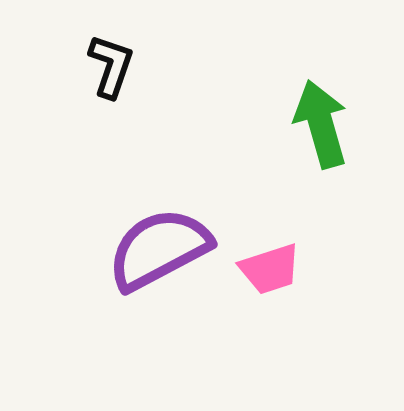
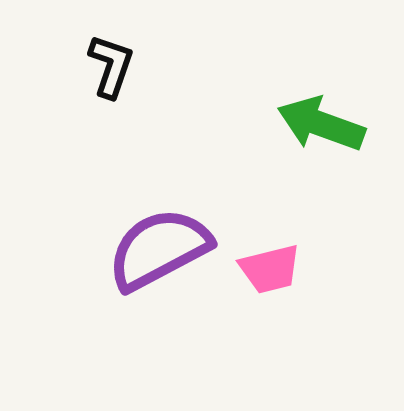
green arrow: rotated 54 degrees counterclockwise
pink trapezoid: rotated 4 degrees clockwise
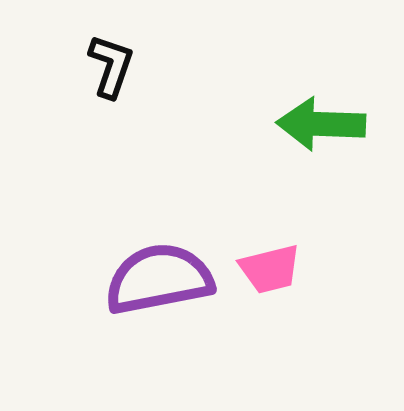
green arrow: rotated 18 degrees counterclockwise
purple semicircle: moved 30 px down; rotated 17 degrees clockwise
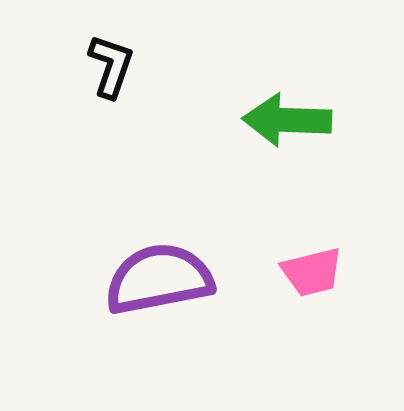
green arrow: moved 34 px left, 4 px up
pink trapezoid: moved 42 px right, 3 px down
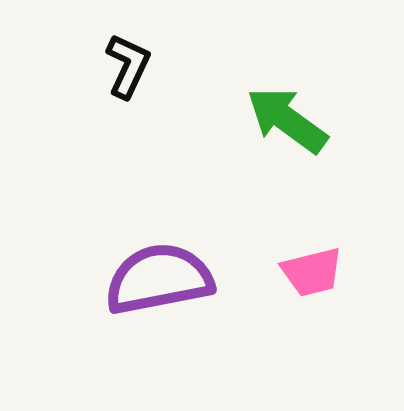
black L-shape: moved 17 px right; rotated 6 degrees clockwise
green arrow: rotated 34 degrees clockwise
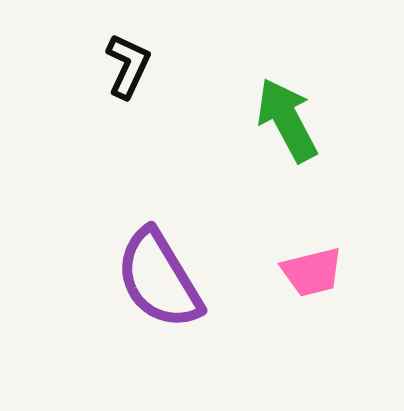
green arrow: rotated 26 degrees clockwise
purple semicircle: rotated 110 degrees counterclockwise
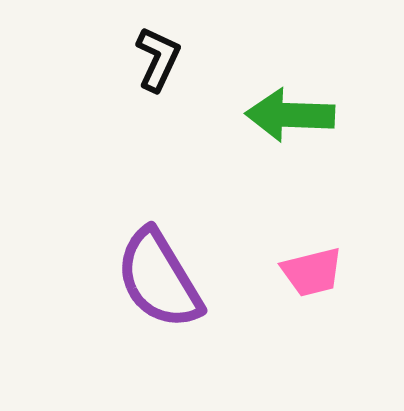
black L-shape: moved 30 px right, 7 px up
green arrow: moved 3 px right, 5 px up; rotated 60 degrees counterclockwise
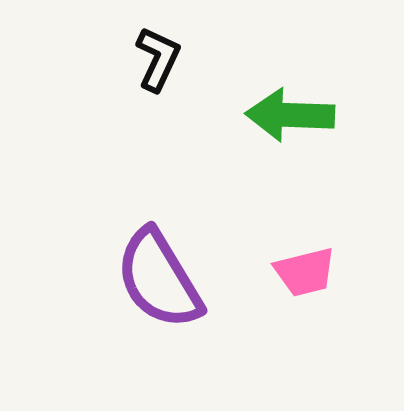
pink trapezoid: moved 7 px left
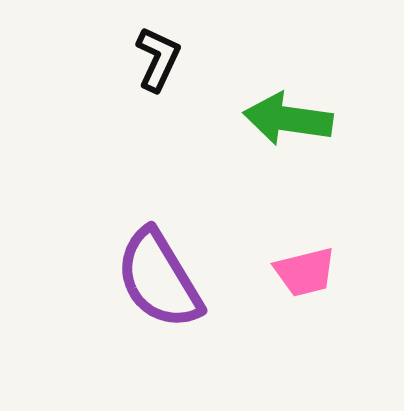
green arrow: moved 2 px left, 4 px down; rotated 6 degrees clockwise
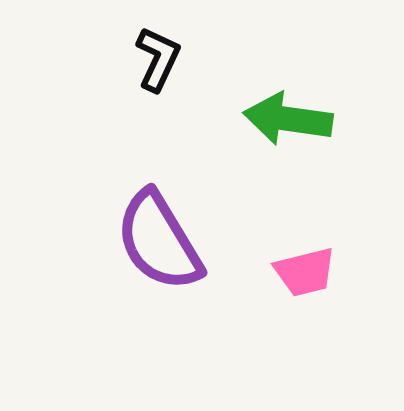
purple semicircle: moved 38 px up
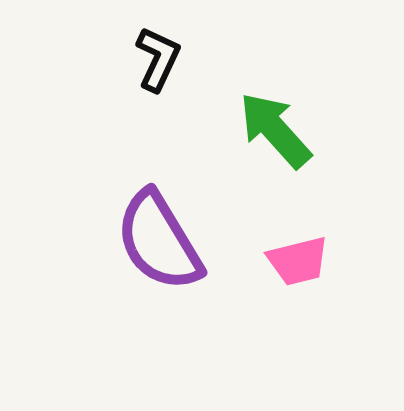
green arrow: moved 13 px left, 11 px down; rotated 40 degrees clockwise
pink trapezoid: moved 7 px left, 11 px up
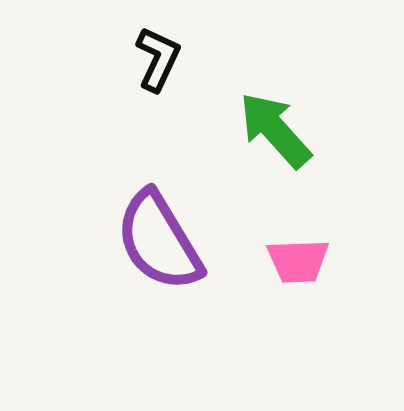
pink trapezoid: rotated 12 degrees clockwise
